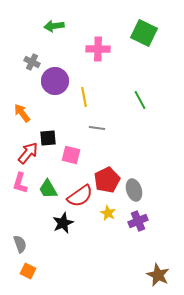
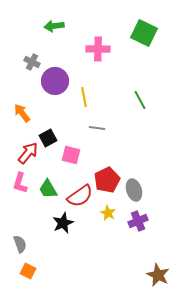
black square: rotated 24 degrees counterclockwise
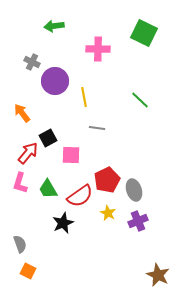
green line: rotated 18 degrees counterclockwise
pink square: rotated 12 degrees counterclockwise
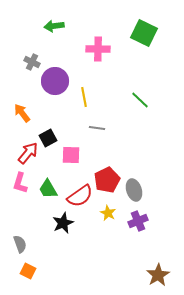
brown star: rotated 15 degrees clockwise
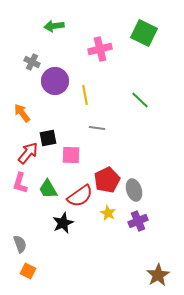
pink cross: moved 2 px right; rotated 15 degrees counterclockwise
yellow line: moved 1 px right, 2 px up
black square: rotated 18 degrees clockwise
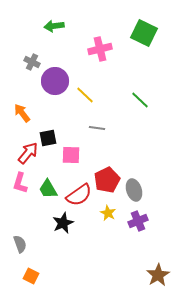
yellow line: rotated 36 degrees counterclockwise
red semicircle: moved 1 px left, 1 px up
orange square: moved 3 px right, 5 px down
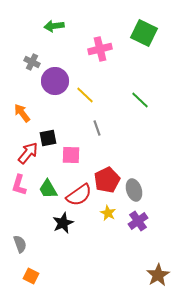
gray line: rotated 63 degrees clockwise
pink L-shape: moved 1 px left, 2 px down
purple cross: rotated 12 degrees counterclockwise
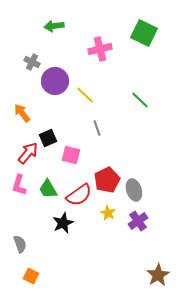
black square: rotated 12 degrees counterclockwise
pink square: rotated 12 degrees clockwise
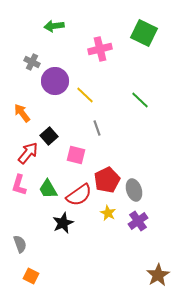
black square: moved 1 px right, 2 px up; rotated 18 degrees counterclockwise
pink square: moved 5 px right
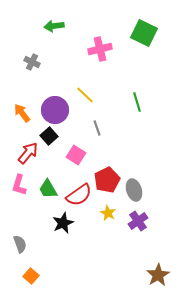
purple circle: moved 29 px down
green line: moved 3 px left, 2 px down; rotated 30 degrees clockwise
pink square: rotated 18 degrees clockwise
orange square: rotated 14 degrees clockwise
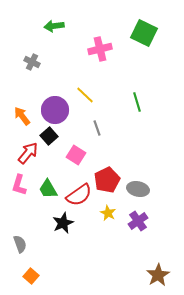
orange arrow: moved 3 px down
gray ellipse: moved 4 px right, 1 px up; rotated 60 degrees counterclockwise
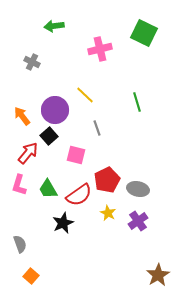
pink square: rotated 18 degrees counterclockwise
